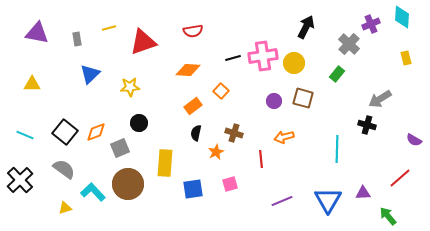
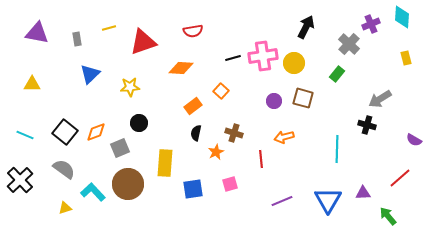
orange diamond at (188, 70): moved 7 px left, 2 px up
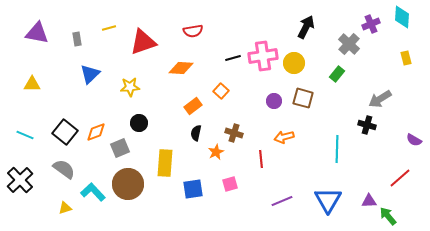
purple triangle at (363, 193): moved 6 px right, 8 px down
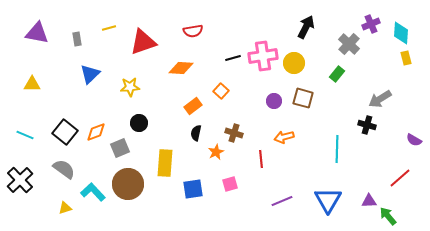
cyan diamond at (402, 17): moved 1 px left, 16 px down
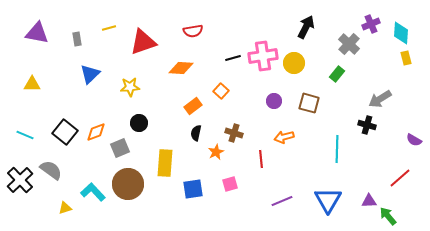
brown square at (303, 98): moved 6 px right, 5 px down
gray semicircle at (64, 169): moved 13 px left, 1 px down
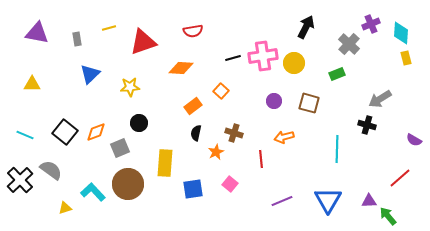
green rectangle at (337, 74): rotated 28 degrees clockwise
pink square at (230, 184): rotated 35 degrees counterclockwise
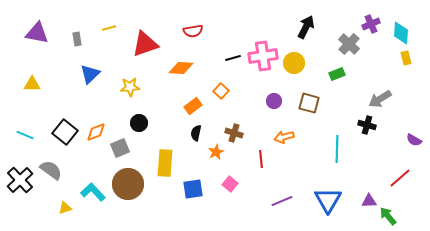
red triangle at (143, 42): moved 2 px right, 2 px down
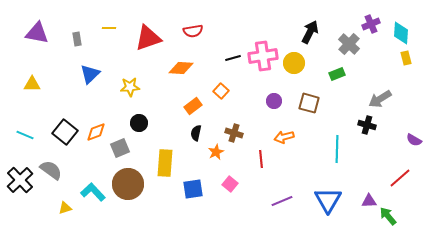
black arrow at (306, 27): moved 4 px right, 5 px down
yellow line at (109, 28): rotated 16 degrees clockwise
red triangle at (145, 44): moved 3 px right, 6 px up
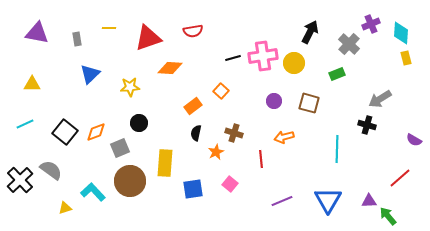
orange diamond at (181, 68): moved 11 px left
cyan line at (25, 135): moved 11 px up; rotated 48 degrees counterclockwise
brown circle at (128, 184): moved 2 px right, 3 px up
